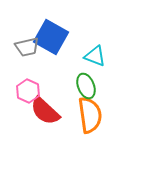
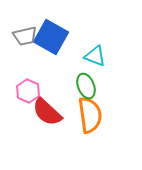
gray trapezoid: moved 2 px left, 11 px up
red semicircle: moved 2 px right, 1 px down
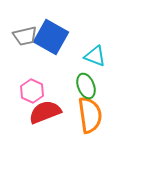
pink hexagon: moved 4 px right
red semicircle: moved 2 px left; rotated 116 degrees clockwise
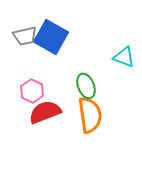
cyan triangle: moved 29 px right, 1 px down
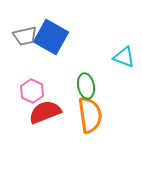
green ellipse: rotated 10 degrees clockwise
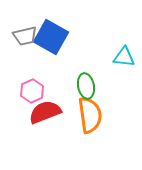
cyan triangle: rotated 15 degrees counterclockwise
pink hexagon: rotated 10 degrees clockwise
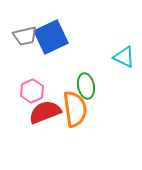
blue square: rotated 36 degrees clockwise
cyan triangle: rotated 20 degrees clockwise
orange semicircle: moved 15 px left, 6 px up
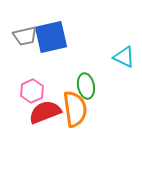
blue square: rotated 12 degrees clockwise
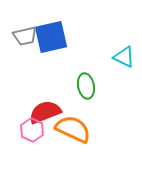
pink hexagon: moved 39 px down; rotated 10 degrees counterclockwise
orange semicircle: moved 2 px left, 20 px down; rotated 57 degrees counterclockwise
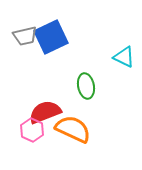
blue square: rotated 12 degrees counterclockwise
